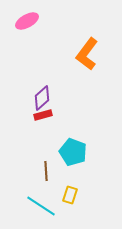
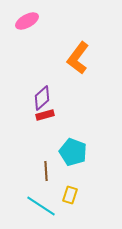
orange L-shape: moved 9 px left, 4 px down
red rectangle: moved 2 px right
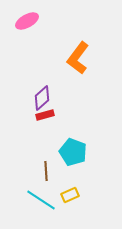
yellow rectangle: rotated 48 degrees clockwise
cyan line: moved 6 px up
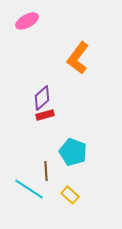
yellow rectangle: rotated 66 degrees clockwise
cyan line: moved 12 px left, 11 px up
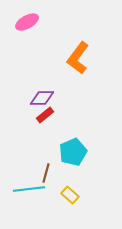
pink ellipse: moved 1 px down
purple diamond: rotated 40 degrees clockwise
red rectangle: rotated 24 degrees counterclockwise
cyan pentagon: rotated 28 degrees clockwise
brown line: moved 2 px down; rotated 18 degrees clockwise
cyan line: rotated 40 degrees counterclockwise
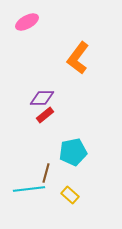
cyan pentagon: rotated 12 degrees clockwise
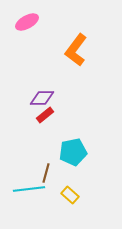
orange L-shape: moved 2 px left, 8 px up
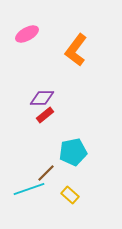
pink ellipse: moved 12 px down
brown line: rotated 30 degrees clockwise
cyan line: rotated 12 degrees counterclockwise
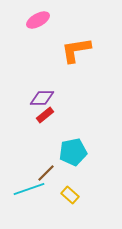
pink ellipse: moved 11 px right, 14 px up
orange L-shape: rotated 44 degrees clockwise
